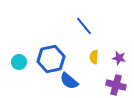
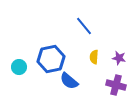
cyan circle: moved 5 px down
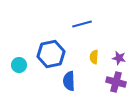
blue line: moved 2 px left, 2 px up; rotated 66 degrees counterclockwise
blue hexagon: moved 5 px up
cyan circle: moved 2 px up
blue semicircle: rotated 48 degrees clockwise
purple cross: moved 3 px up
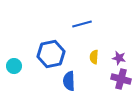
cyan circle: moved 5 px left, 1 px down
purple cross: moved 5 px right, 3 px up
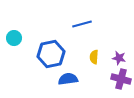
cyan circle: moved 28 px up
blue semicircle: moved 1 px left, 2 px up; rotated 84 degrees clockwise
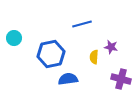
purple star: moved 8 px left, 11 px up
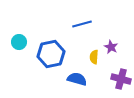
cyan circle: moved 5 px right, 4 px down
purple star: rotated 16 degrees clockwise
blue semicircle: moved 9 px right; rotated 24 degrees clockwise
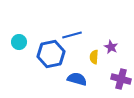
blue line: moved 10 px left, 11 px down
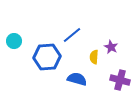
blue line: rotated 24 degrees counterclockwise
cyan circle: moved 5 px left, 1 px up
blue hexagon: moved 4 px left, 3 px down; rotated 8 degrees clockwise
purple cross: moved 1 px left, 1 px down
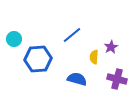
cyan circle: moved 2 px up
purple star: rotated 16 degrees clockwise
blue hexagon: moved 9 px left, 2 px down
purple cross: moved 3 px left, 1 px up
